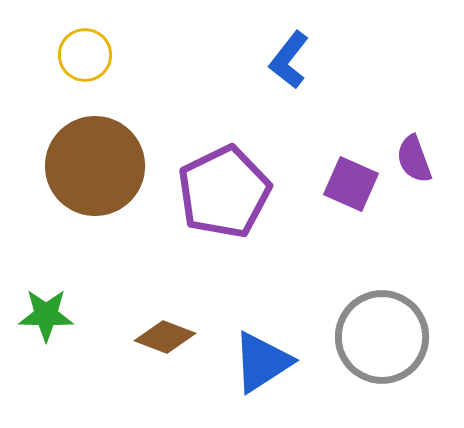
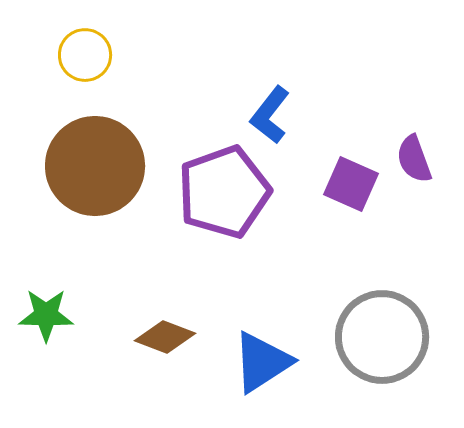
blue L-shape: moved 19 px left, 55 px down
purple pentagon: rotated 6 degrees clockwise
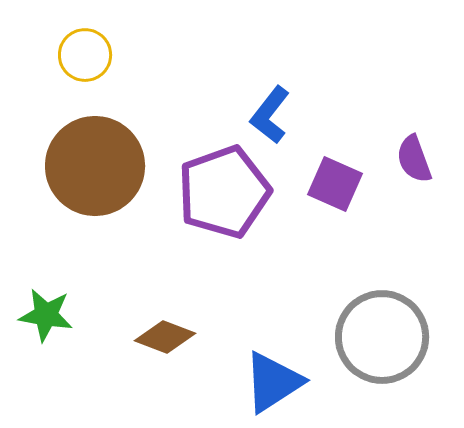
purple square: moved 16 px left
green star: rotated 8 degrees clockwise
blue triangle: moved 11 px right, 20 px down
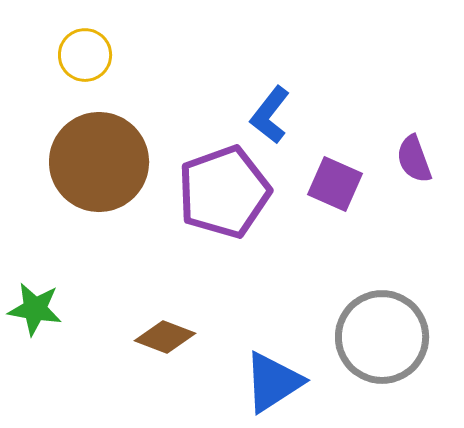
brown circle: moved 4 px right, 4 px up
green star: moved 11 px left, 6 px up
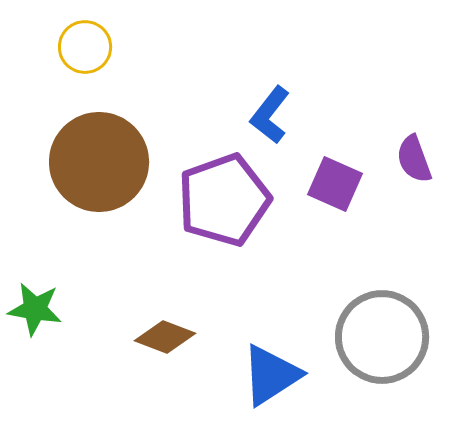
yellow circle: moved 8 px up
purple pentagon: moved 8 px down
blue triangle: moved 2 px left, 7 px up
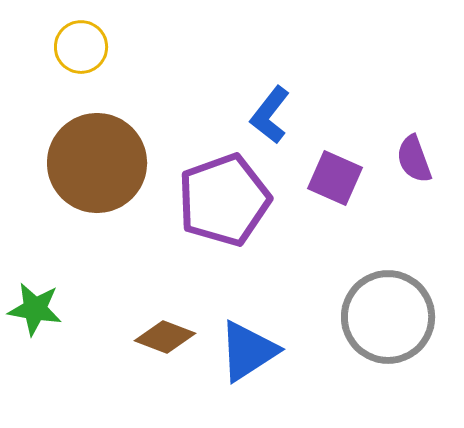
yellow circle: moved 4 px left
brown circle: moved 2 px left, 1 px down
purple square: moved 6 px up
gray circle: moved 6 px right, 20 px up
blue triangle: moved 23 px left, 24 px up
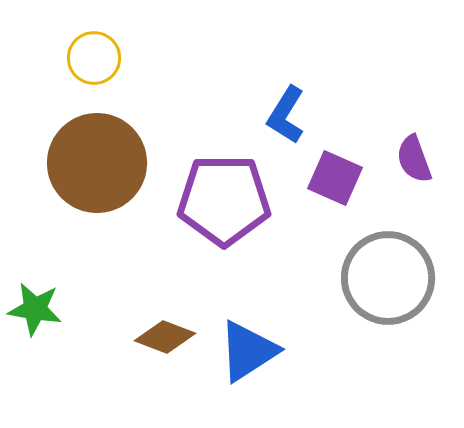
yellow circle: moved 13 px right, 11 px down
blue L-shape: moved 16 px right; rotated 6 degrees counterclockwise
purple pentagon: rotated 20 degrees clockwise
gray circle: moved 39 px up
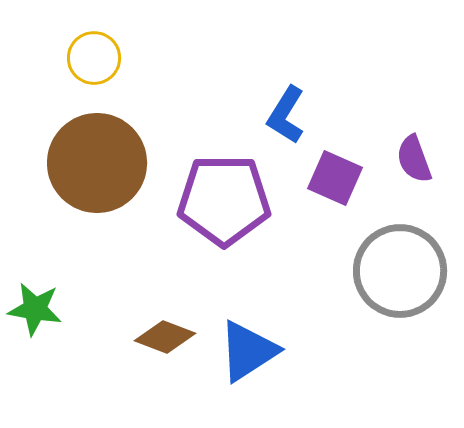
gray circle: moved 12 px right, 7 px up
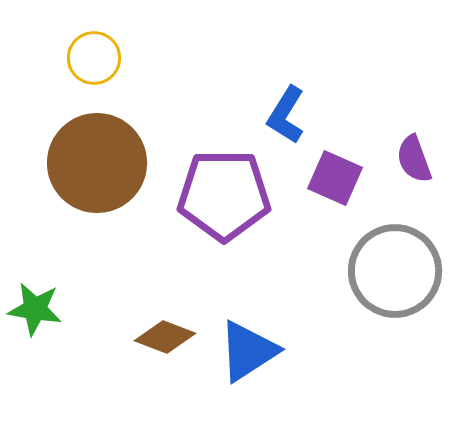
purple pentagon: moved 5 px up
gray circle: moved 5 px left
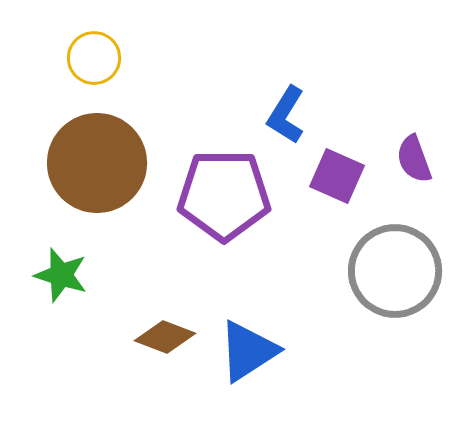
purple square: moved 2 px right, 2 px up
green star: moved 26 px right, 34 px up; rotated 8 degrees clockwise
